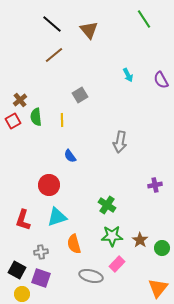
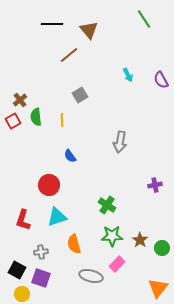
black line: rotated 40 degrees counterclockwise
brown line: moved 15 px right
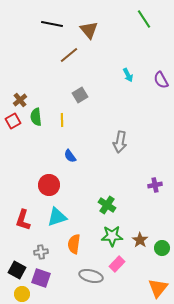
black line: rotated 10 degrees clockwise
orange semicircle: rotated 24 degrees clockwise
